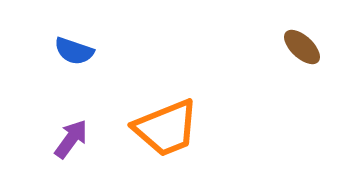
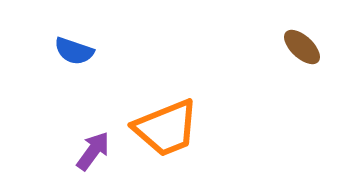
purple arrow: moved 22 px right, 12 px down
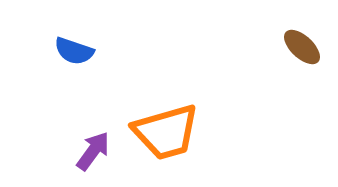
orange trapezoid: moved 4 px down; rotated 6 degrees clockwise
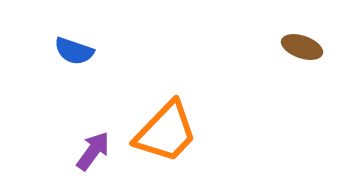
brown ellipse: rotated 24 degrees counterclockwise
orange trapezoid: rotated 30 degrees counterclockwise
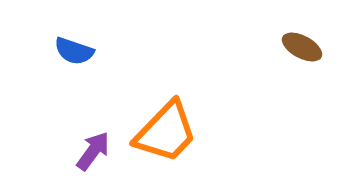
brown ellipse: rotated 9 degrees clockwise
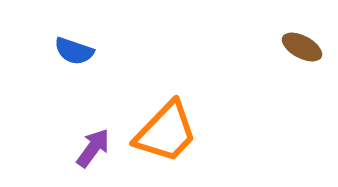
purple arrow: moved 3 px up
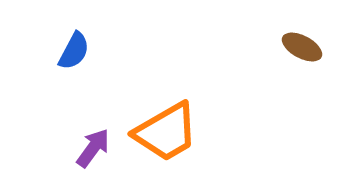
blue semicircle: rotated 81 degrees counterclockwise
orange trapezoid: rotated 16 degrees clockwise
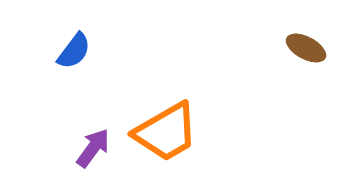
brown ellipse: moved 4 px right, 1 px down
blue semicircle: rotated 9 degrees clockwise
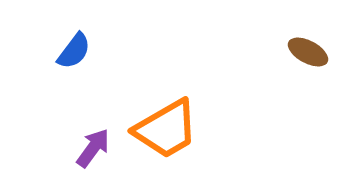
brown ellipse: moved 2 px right, 4 px down
orange trapezoid: moved 3 px up
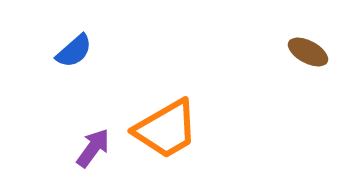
blue semicircle: rotated 12 degrees clockwise
